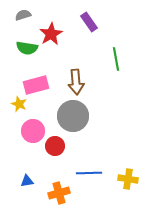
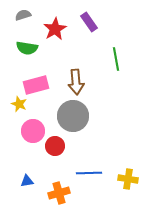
red star: moved 4 px right, 5 px up
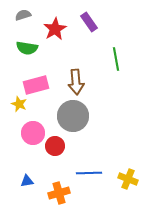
pink circle: moved 2 px down
yellow cross: rotated 12 degrees clockwise
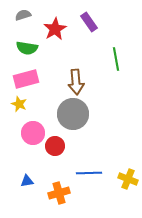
pink rectangle: moved 10 px left, 6 px up
gray circle: moved 2 px up
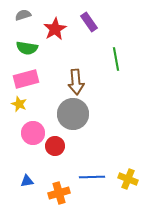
blue line: moved 3 px right, 4 px down
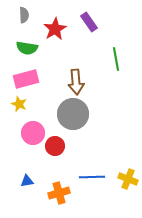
gray semicircle: moved 1 px right; rotated 105 degrees clockwise
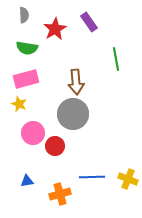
orange cross: moved 1 px right, 1 px down
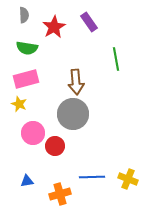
red star: moved 1 px left, 2 px up
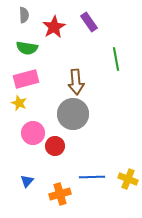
yellow star: moved 1 px up
blue triangle: rotated 40 degrees counterclockwise
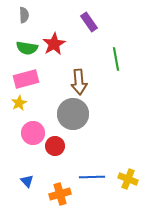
red star: moved 17 px down
brown arrow: moved 3 px right
yellow star: rotated 21 degrees clockwise
blue triangle: rotated 24 degrees counterclockwise
